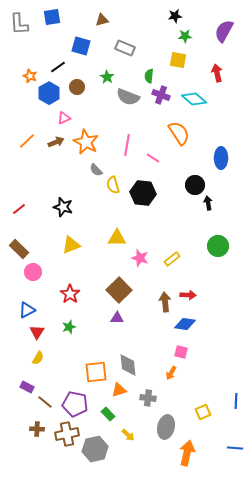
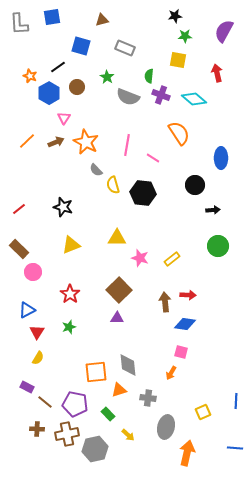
pink triangle at (64, 118): rotated 32 degrees counterclockwise
black arrow at (208, 203): moved 5 px right, 7 px down; rotated 96 degrees clockwise
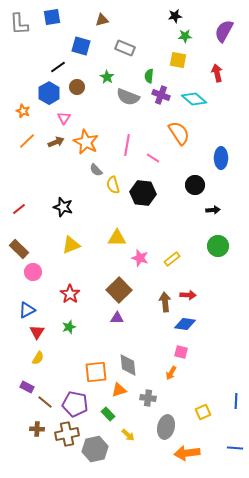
orange star at (30, 76): moved 7 px left, 35 px down
orange arrow at (187, 453): rotated 110 degrees counterclockwise
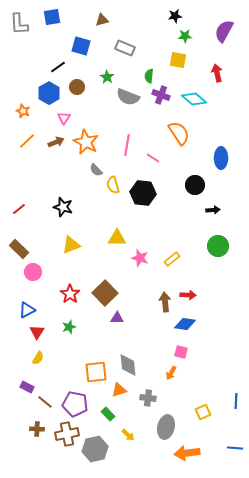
brown square at (119, 290): moved 14 px left, 3 px down
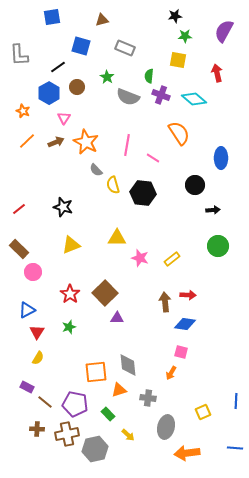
gray L-shape at (19, 24): moved 31 px down
